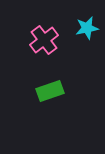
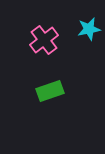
cyan star: moved 2 px right, 1 px down
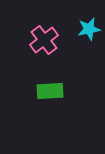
green rectangle: rotated 16 degrees clockwise
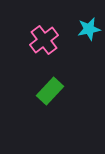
green rectangle: rotated 44 degrees counterclockwise
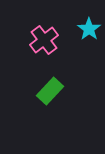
cyan star: rotated 25 degrees counterclockwise
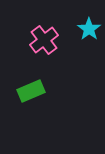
green rectangle: moved 19 px left; rotated 24 degrees clockwise
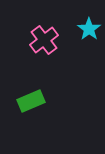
green rectangle: moved 10 px down
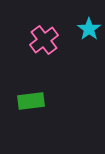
green rectangle: rotated 16 degrees clockwise
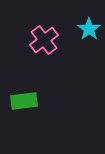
green rectangle: moved 7 px left
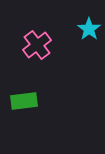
pink cross: moved 7 px left, 5 px down
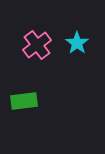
cyan star: moved 12 px left, 14 px down
